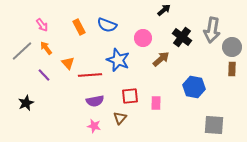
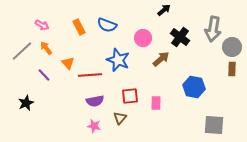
pink arrow: rotated 24 degrees counterclockwise
gray arrow: moved 1 px right, 1 px up
black cross: moved 2 px left
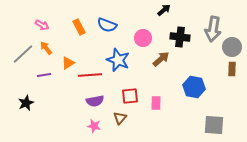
black cross: rotated 30 degrees counterclockwise
gray line: moved 1 px right, 3 px down
orange triangle: rotated 40 degrees clockwise
purple line: rotated 56 degrees counterclockwise
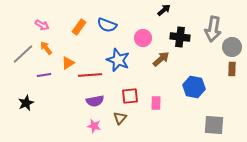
orange rectangle: rotated 63 degrees clockwise
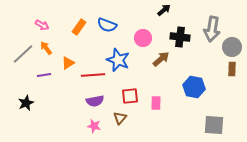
gray arrow: moved 1 px left
red line: moved 3 px right
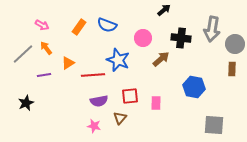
black cross: moved 1 px right, 1 px down
gray circle: moved 3 px right, 3 px up
purple semicircle: moved 4 px right
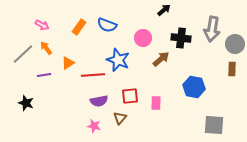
black star: rotated 28 degrees counterclockwise
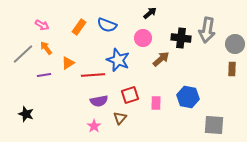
black arrow: moved 14 px left, 3 px down
gray arrow: moved 5 px left, 1 px down
blue hexagon: moved 6 px left, 10 px down
red square: moved 1 px up; rotated 12 degrees counterclockwise
black star: moved 11 px down
pink star: rotated 24 degrees clockwise
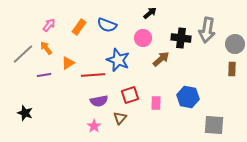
pink arrow: moved 7 px right; rotated 80 degrees counterclockwise
black star: moved 1 px left, 1 px up
